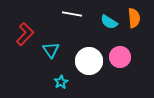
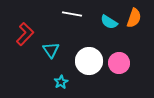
orange semicircle: rotated 24 degrees clockwise
pink circle: moved 1 px left, 6 px down
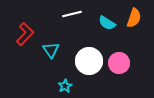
white line: rotated 24 degrees counterclockwise
cyan semicircle: moved 2 px left, 1 px down
cyan star: moved 4 px right, 4 px down
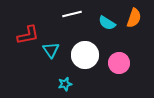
red L-shape: moved 3 px right, 1 px down; rotated 35 degrees clockwise
white circle: moved 4 px left, 6 px up
cyan star: moved 2 px up; rotated 16 degrees clockwise
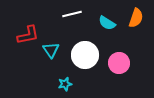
orange semicircle: moved 2 px right
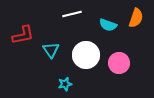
cyan semicircle: moved 1 px right, 2 px down; rotated 12 degrees counterclockwise
red L-shape: moved 5 px left
white circle: moved 1 px right
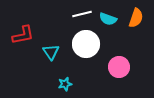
white line: moved 10 px right
cyan semicircle: moved 6 px up
cyan triangle: moved 2 px down
white circle: moved 11 px up
pink circle: moved 4 px down
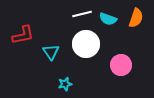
pink circle: moved 2 px right, 2 px up
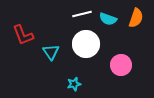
red L-shape: rotated 80 degrees clockwise
cyan star: moved 9 px right
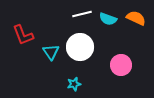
orange semicircle: rotated 84 degrees counterclockwise
white circle: moved 6 px left, 3 px down
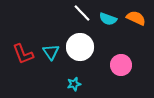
white line: moved 1 px up; rotated 60 degrees clockwise
red L-shape: moved 19 px down
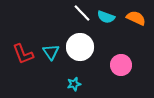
cyan semicircle: moved 2 px left, 2 px up
